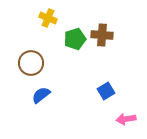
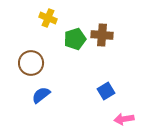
pink arrow: moved 2 px left
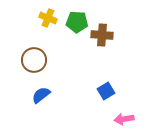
green pentagon: moved 2 px right, 17 px up; rotated 20 degrees clockwise
brown circle: moved 3 px right, 3 px up
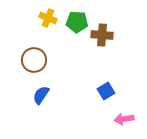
blue semicircle: rotated 18 degrees counterclockwise
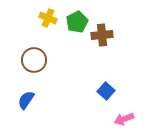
green pentagon: rotated 30 degrees counterclockwise
brown cross: rotated 10 degrees counterclockwise
blue square: rotated 18 degrees counterclockwise
blue semicircle: moved 15 px left, 5 px down
pink arrow: rotated 12 degrees counterclockwise
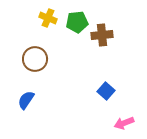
green pentagon: rotated 20 degrees clockwise
brown circle: moved 1 px right, 1 px up
pink arrow: moved 4 px down
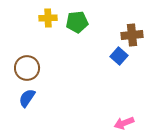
yellow cross: rotated 24 degrees counterclockwise
brown cross: moved 30 px right
brown circle: moved 8 px left, 9 px down
blue square: moved 13 px right, 35 px up
blue semicircle: moved 1 px right, 2 px up
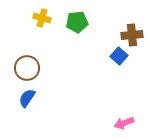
yellow cross: moved 6 px left; rotated 18 degrees clockwise
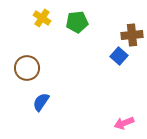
yellow cross: rotated 18 degrees clockwise
blue semicircle: moved 14 px right, 4 px down
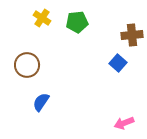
blue square: moved 1 px left, 7 px down
brown circle: moved 3 px up
